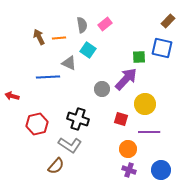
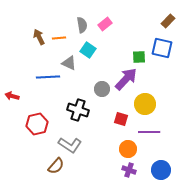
black cross: moved 9 px up
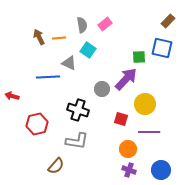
gray L-shape: moved 7 px right, 4 px up; rotated 25 degrees counterclockwise
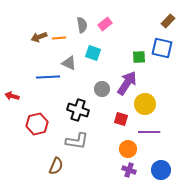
brown arrow: rotated 84 degrees counterclockwise
cyan square: moved 5 px right, 3 px down; rotated 14 degrees counterclockwise
purple arrow: moved 1 px right, 4 px down; rotated 10 degrees counterclockwise
brown semicircle: rotated 18 degrees counterclockwise
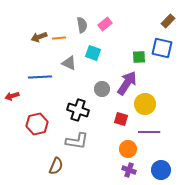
blue line: moved 8 px left
red arrow: rotated 32 degrees counterclockwise
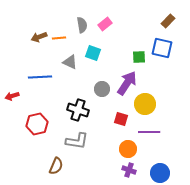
gray triangle: moved 1 px right, 1 px up
blue circle: moved 1 px left, 3 px down
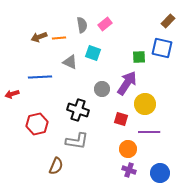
red arrow: moved 2 px up
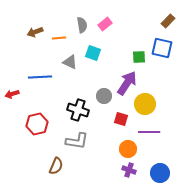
brown arrow: moved 4 px left, 5 px up
gray circle: moved 2 px right, 7 px down
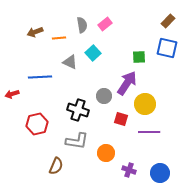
blue square: moved 5 px right
cyan square: rotated 28 degrees clockwise
orange circle: moved 22 px left, 4 px down
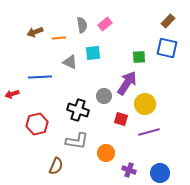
cyan square: rotated 35 degrees clockwise
purple line: rotated 15 degrees counterclockwise
